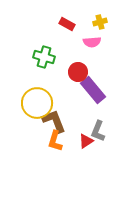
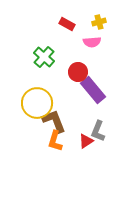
yellow cross: moved 1 px left
green cross: rotated 25 degrees clockwise
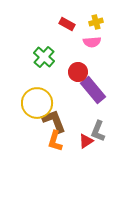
yellow cross: moved 3 px left
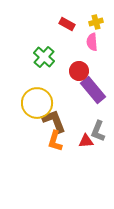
pink semicircle: rotated 90 degrees clockwise
red circle: moved 1 px right, 1 px up
red triangle: rotated 28 degrees clockwise
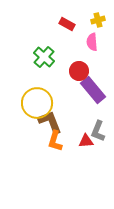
yellow cross: moved 2 px right, 2 px up
brown L-shape: moved 4 px left, 1 px down
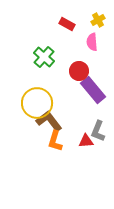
yellow cross: rotated 16 degrees counterclockwise
brown L-shape: moved 1 px left, 1 px up; rotated 16 degrees counterclockwise
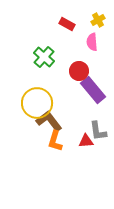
gray L-shape: rotated 30 degrees counterclockwise
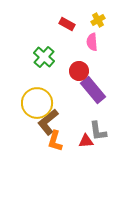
brown L-shape: moved 1 px left, 1 px down; rotated 92 degrees counterclockwise
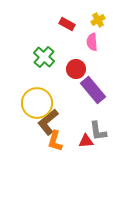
red circle: moved 3 px left, 2 px up
